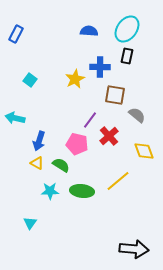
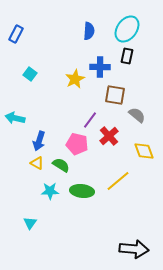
blue semicircle: rotated 90 degrees clockwise
cyan square: moved 6 px up
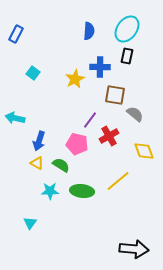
cyan square: moved 3 px right, 1 px up
gray semicircle: moved 2 px left, 1 px up
red cross: rotated 12 degrees clockwise
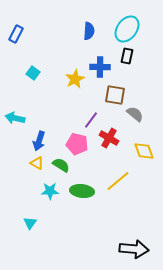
purple line: moved 1 px right
red cross: moved 2 px down; rotated 30 degrees counterclockwise
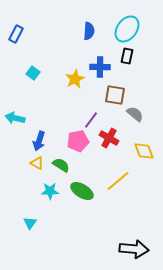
pink pentagon: moved 1 px right, 3 px up; rotated 25 degrees counterclockwise
green ellipse: rotated 25 degrees clockwise
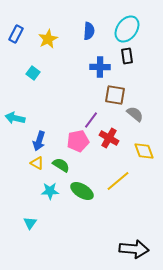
black rectangle: rotated 21 degrees counterclockwise
yellow star: moved 27 px left, 40 px up
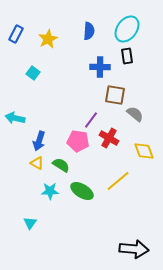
pink pentagon: rotated 20 degrees clockwise
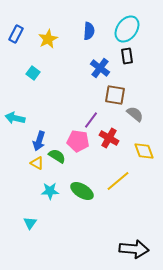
blue cross: moved 1 px down; rotated 36 degrees clockwise
green semicircle: moved 4 px left, 9 px up
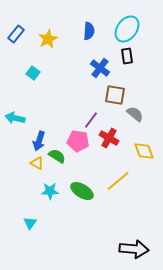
blue rectangle: rotated 12 degrees clockwise
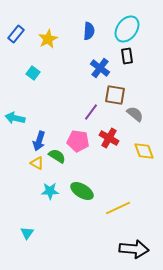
purple line: moved 8 px up
yellow line: moved 27 px down; rotated 15 degrees clockwise
cyan triangle: moved 3 px left, 10 px down
